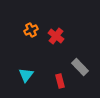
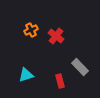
cyan triangle: rotated 35 degrees clockwise
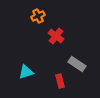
orange cross: moved 7 px right, 14 px up
gray rectangle: moved 3 px left, 3 px up; rotated 12 degrees counterclockwise
cyan triangle: moved 3 px up
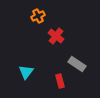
cyan triangle: rotated 35 degrees counterclockwise
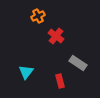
gray rectangle: moved 1 px right, 1 px up
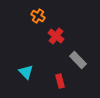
orange cross: rotated 32 degrees counterclockwise
gray rectangle: moved 3 px up; rotated 12 degrees clockwise
cyan triangle: rotated 21 degrees counterclockwise
